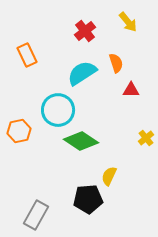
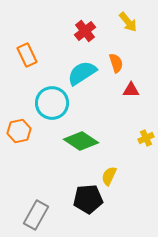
cyan circle: moved 6 px left, 7 px up
yellow cross: rotated 14 degrees clockwise
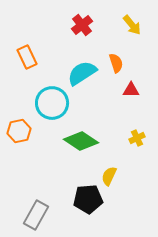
yellow arrow: moved 4 px right, 3 px down
red cross: moved 3 px left, 6 px up
orange rectangle: moved 2 px down
yellow cross: moved 9 px left
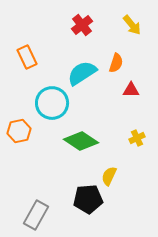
orange semicircle: rotated 36 degrees clockwise
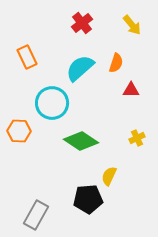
red cross: moved 2 px up
cyan semicircle: moved 2 px left, 5 px up; rotated 8 degrees counterclockwise
orange hexagon: rotated 15 degrees clockwise
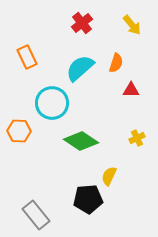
gray rectangle: rotated 68 degrees counterclockwise
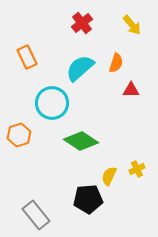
orange hexagon: moved 4 px down; rotated 20 degrees counterclockwise
yellow cross: moved 31 px down
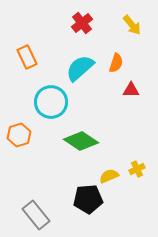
cyan circle: moved 1 px left, 1 px up
yellow semicircle: rotated 42 degrees clockwise
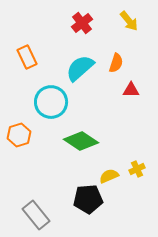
yellow arrow: moved 3 px left, 4 px up
